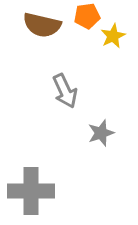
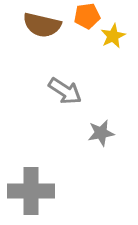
gray arrow: rotated 32 degrees counterclockwise
gray star: rotated 8 degrees clockwise
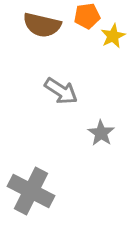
gray arrow: moved 4 px left
gray star: rotated 28 degrees counterclockwise
gray cross: rotated 27 degrees clockwise
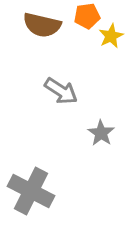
yellow star: moved 2 px left
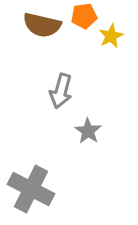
orange pentagon: moved 3 px left
gray arrow: rotated 72 degrees clockwise
gray star: moved 13 px left, 2 px up
gray cross: moved 2 px up
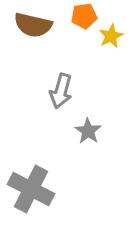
brown semicircle: moved 9 px left
